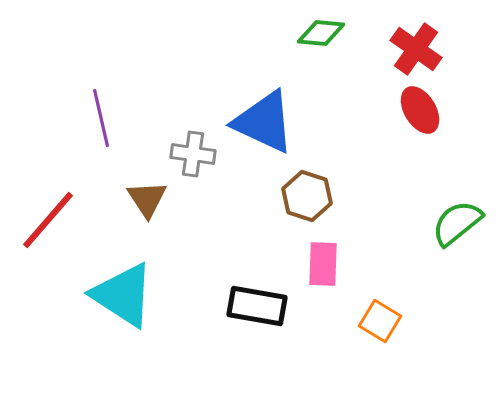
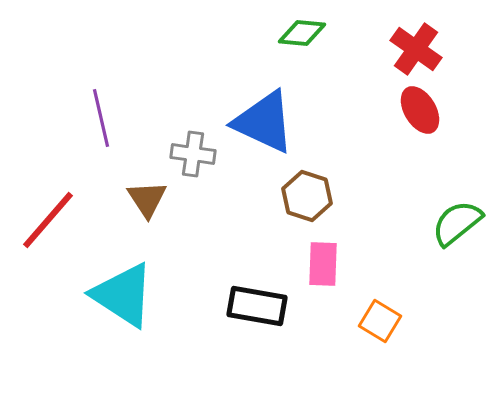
green diamond: moved 19 px left
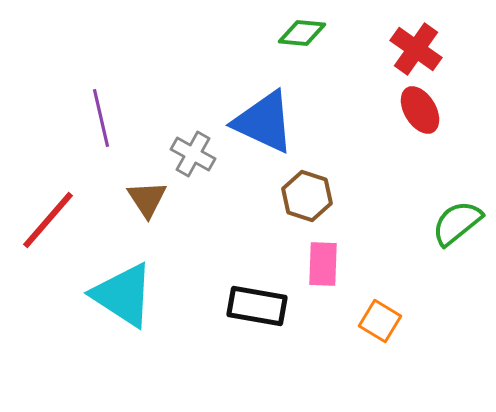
gray cross: rotated 21 degrees clockwise
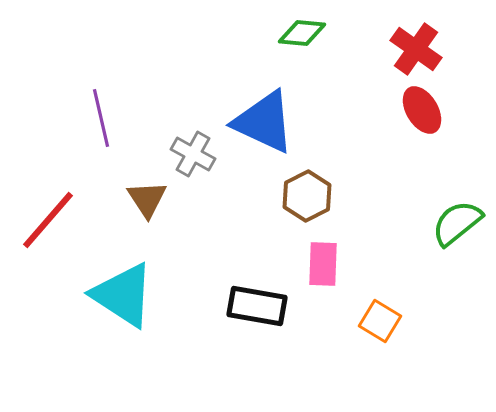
red ellipse: moved 2 px right
brown hexagon: rotated 15 degrees clockwise
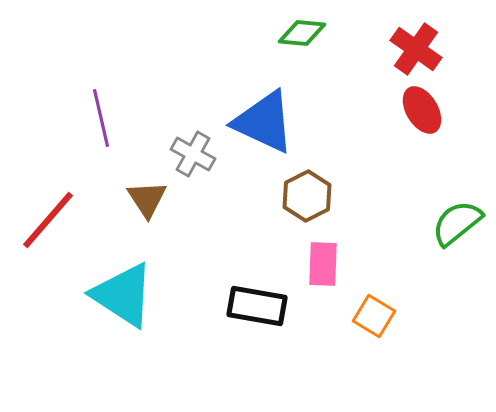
orange square: moved 6 px left, 5 px up
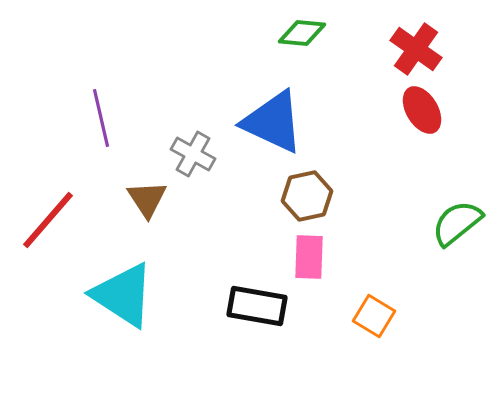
blue triangle: moved 9 px right
brown hexagon: rotated 15 degrees clockwise
pink rectangle: moved 14 px left, 7 px up
